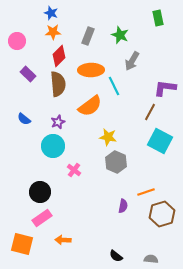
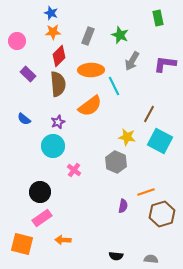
purple L-shape: moved 24 px up
brown line: moved 1 px left, 2 px down
yellow star: moved 19 px right
black semicircle: rotated 32 degrees counterclockwise
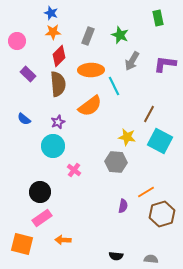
gray hexagon: rotated 20 degrees counterclockwise
orange line: rotated 12 degrees counterclockwise
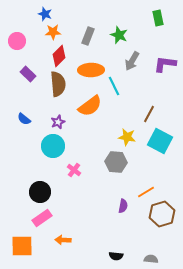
blue star: moved 6 px left, 1 px down
green star: moved 1 px left
orange square: moved 2 px down; rotated 15 degrees counterclockwise
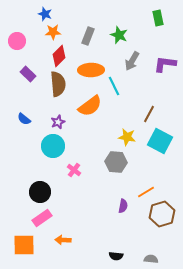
orange square: moved 2 px right, 1 px up
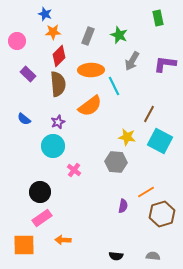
gray semicircle: moved 2 px right, 3 px up
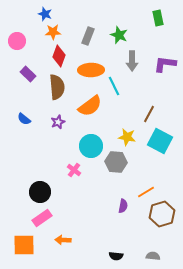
red diamond: rotated 25 degrees counterclockwise
gray arrow: rotated 30 degrees counterclockwise
brown semicircle: moved 1 px left, 3 px down
cyan circle: moved 38 px right
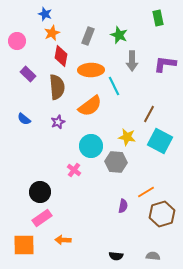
orange star: moved 1 px left, 1 px down; rotated 21 degrees counterclockwise
red diamond: moved 2 px right; rotated 10 degrees counterclockwise
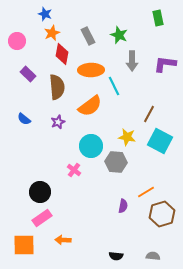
gray rectangle: rotated 48 degrees counterclockwise
red diamond: moved 1 px right, 2 px up
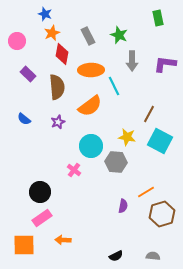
black semicircle: rotated 32 degrees counterclockwise
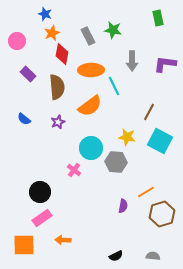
green star: moved 6 px left, 5 px up; rotated 12 degrees counterclockwise
brown line: moved 2 px up
cyan circle: moved 2 px down
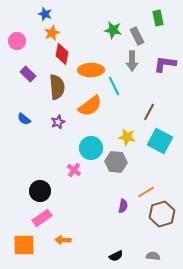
gray rectangle: moved 49 px right
black circle: moved 1 px up
